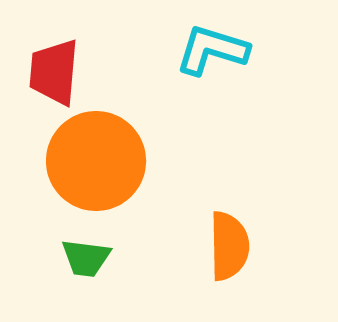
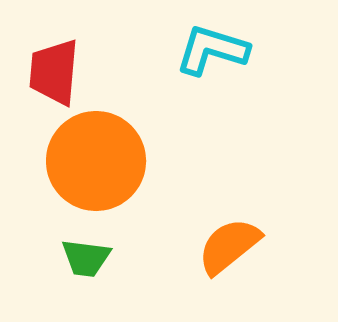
orange semicircle: rotated 128 degrees counterclockwise
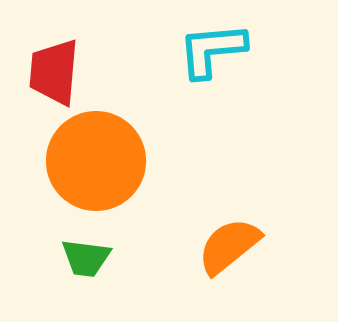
cyan L-shape: rotated 22 degrees counterclockwise
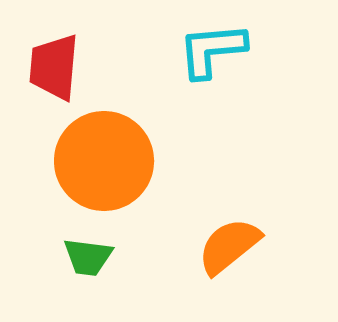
red trapezoid: moved 5 px up
orange circle: moved 8 px right
green trapezoid: moved 2 px right, 1 px up
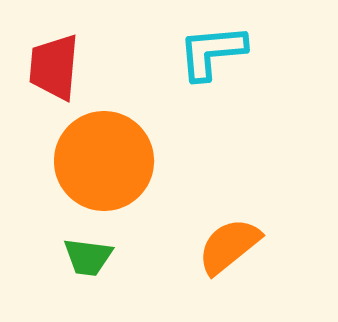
cyan L-shape: moved 2 px down
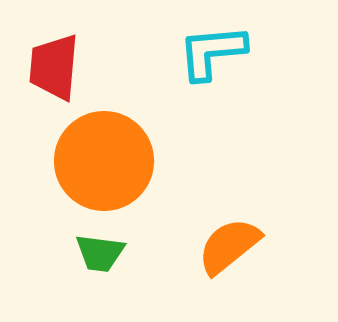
green trapezoid: moved 12 px right, 4 px up
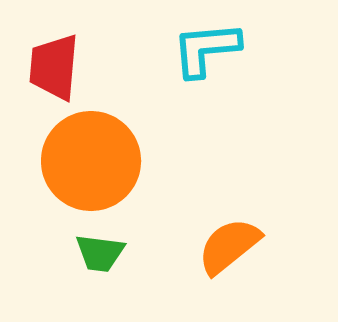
cyan L-shape: moved 6 px left, 3 px up
orange circle: moved 13 px left
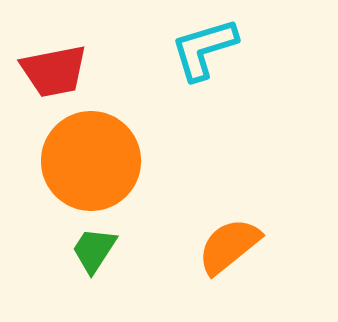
cyan L-shape: moved 2 px left; rotated 12 degrees counterclockwise
red trapezoid: moved 4 px down; rotated 106 degrees counterclockwise
green trapezoid: moved 6 px left, 3 px up; rotated 116 degrees clockwise
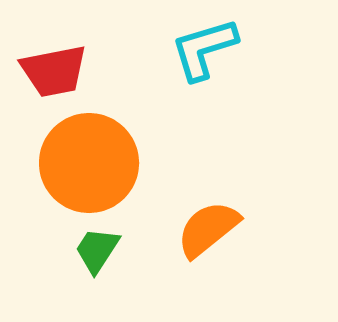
orange circle: moved 2 px left, 2 px down
orange semicircle: moved 21 px left, 17 px up
green trapezoid: moved 3 px right
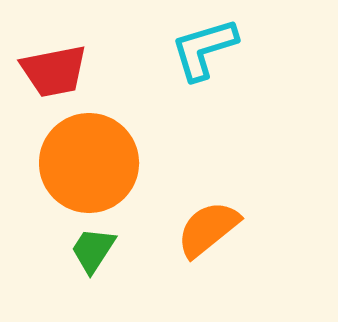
green trapezoid: moved 4 px left
